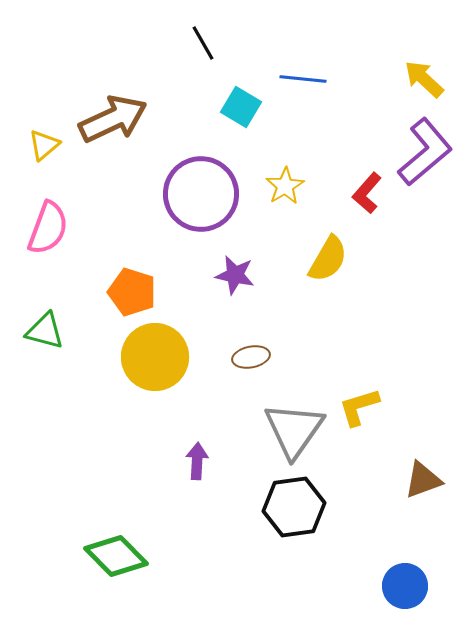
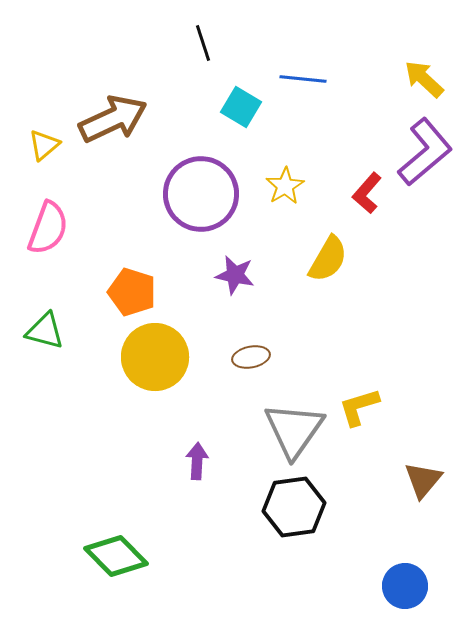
black line: rotated 12 degrees clockwise
brown triangle: rotated 30 degrees counterclockwise
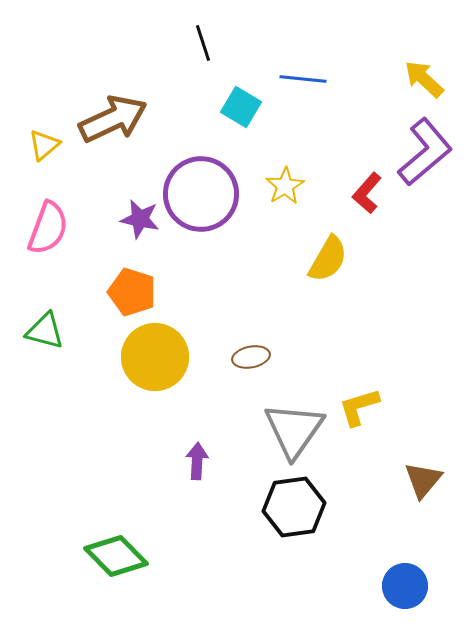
purple star: moved 95 px left, 56 px up
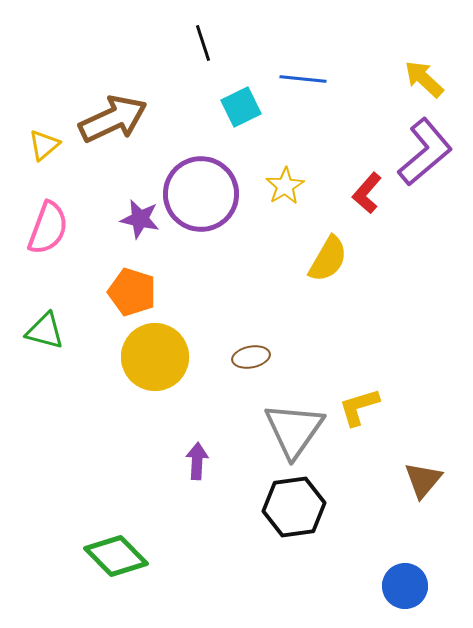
cyan square: rotated 33 degrees clockwise
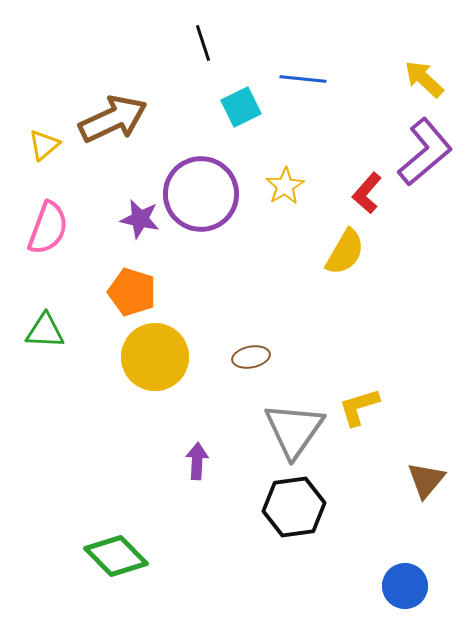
yellow semicircle: moved 17 px right, 7 px up
green triangle: rotated 12 degrees counterclockwise
brown triangle: moved 3 px right
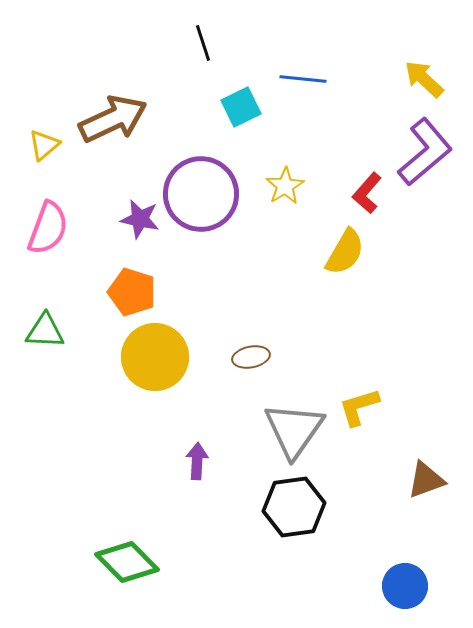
brown triangle: rotated 30 degrees clockwise
green diamond: moved 11 px right, 6 px down
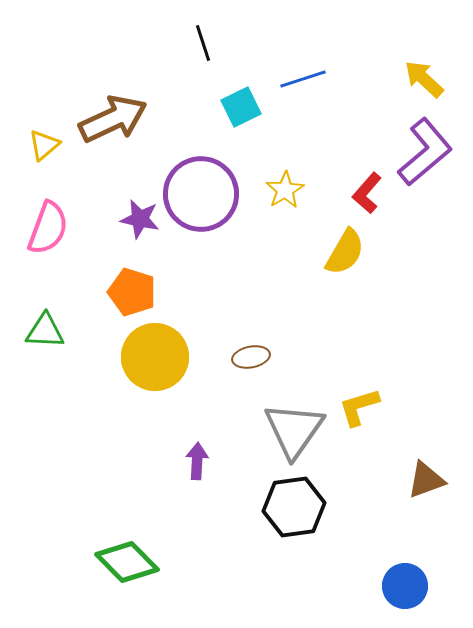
blue line: rotated 24 degrees counterclockwise
yellow star: moved 4 px down
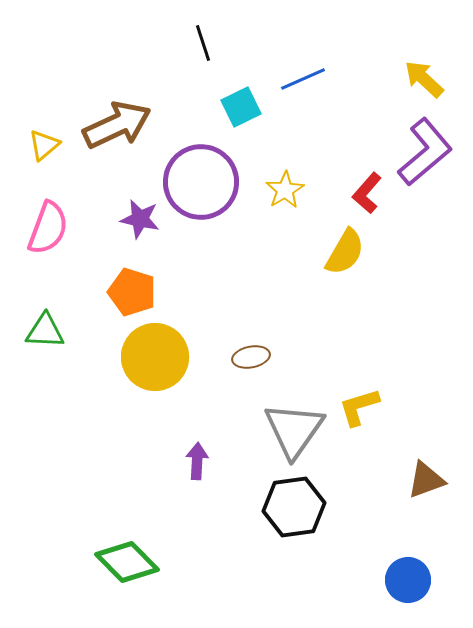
blue line: rotated 6 degrees counterclockwise
brown arrow: moved 4 px right, 6 px down
purple circle: moved 12 px up
blue circle: moved 3 px right, 6 px up
